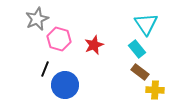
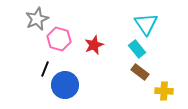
yellow cross: moved 9 px right, 1 px down
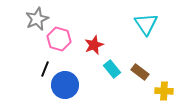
cyan rectangle: moved 25 px left, 20 px down
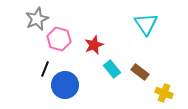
yellow cross: moved 2 px down; rotated 18 degrees clockwise
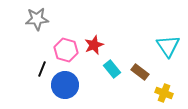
gray star: rotated 20 degrees clockwise
cyan triangle: moved 22 px right, 22 px down
pink hexagon: moved 7 px right, 11 px down
black line: moved 3 px left
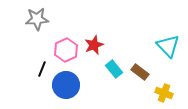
cyan triangle: rotated 10 degrees counterclockwise
pink hexagon: rotated 20 degrees clockwise
cyan rectangle: moved 2 px right
blue circle: moved 1 px right
